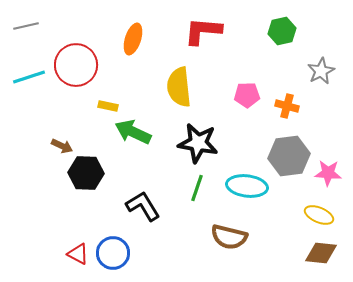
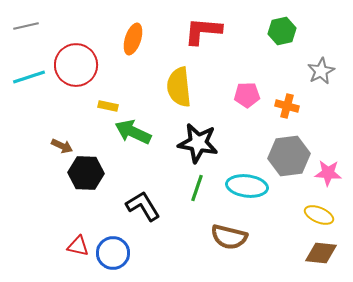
red triangle: moved 8 px up; rotated 15 degrees counterclockwise
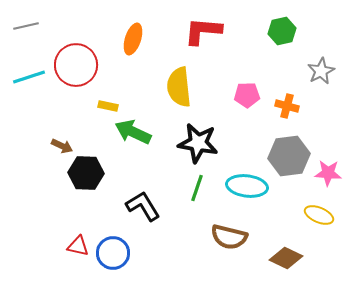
brown diamond: moved 35 px left, 5 px down; rotated 20 degrees clockwise
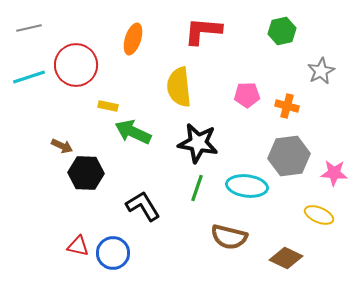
gray line: moved 3 px right, 2 px down
pink star: moved 6 px right
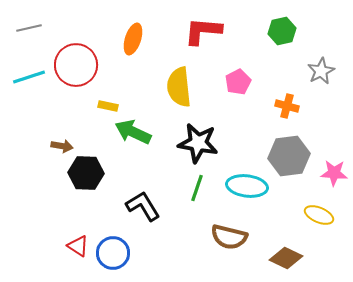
pink pentagon: moved 9 px left, 13 px up; rotated 25 degrees counterclockwise
brown arrow: rotated 15 degrees counterclockwise
red triangle: rotated 20 degrees clockwise
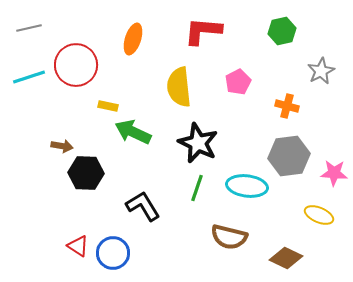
black star: rotated 15 degrees clockwise
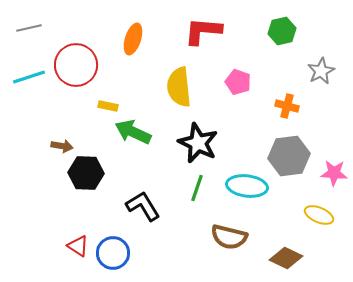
pink pentagon: rotated 25 degrees counterclockwise
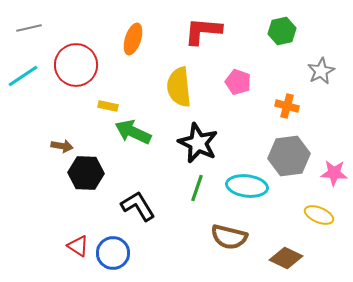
cyan line: moved 6 px left, 1 px up; rotated 16 degrees counterclockwise
black L-shape: moved 5 px left
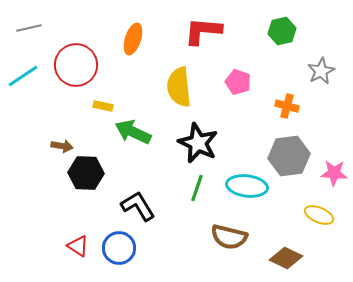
yellow rectangle: moved 5 px left
blue circle: moved 6 px right, 5 px up
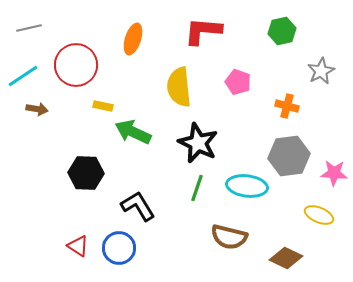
brown arrow: moved 25 px left, 37 px up
